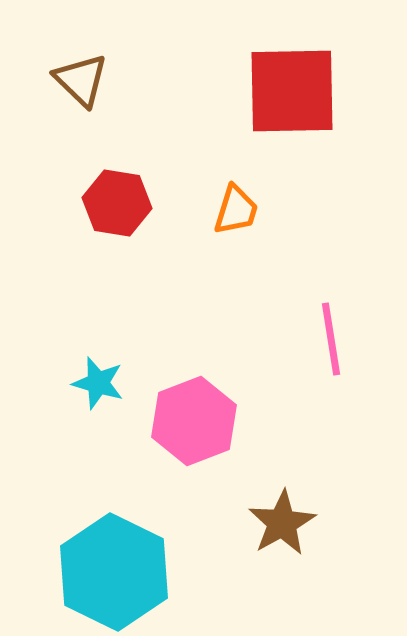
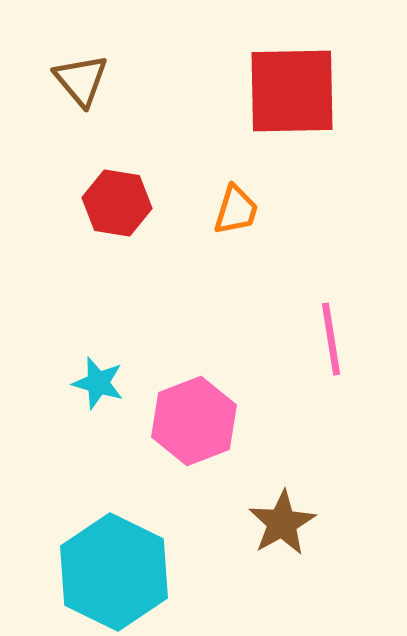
brown triangle: rotated 6 degrees clockwise
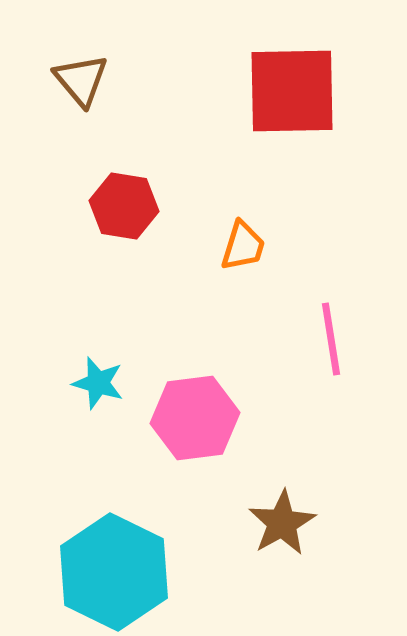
red hexagon: moved 7 px right, 3 px down
orange trapezoid: moved 7 px right, 36 px down
pink hexagon: moved 1 px right, 3 px up; rotated 14 degrees clockwise
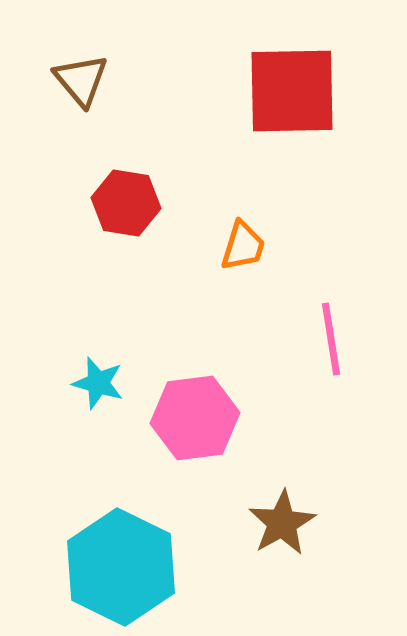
red hexagon: moved 2 px right, 3 px up
cyan hexagon: moved 7 px right, 5 px up
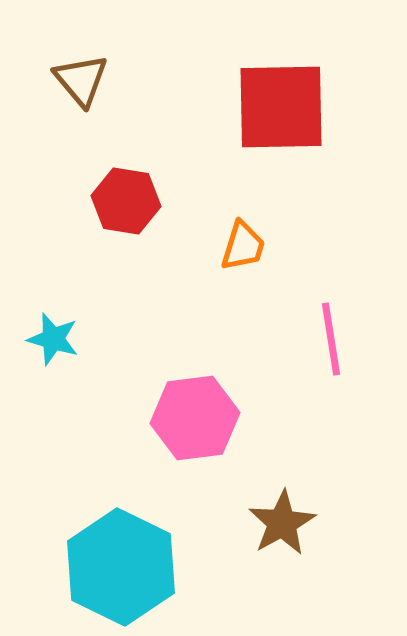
red square: moved 11 px left, 16 px down
red hexagon: moved 2 px up
cyan star: moved 45 px left, 44 px up
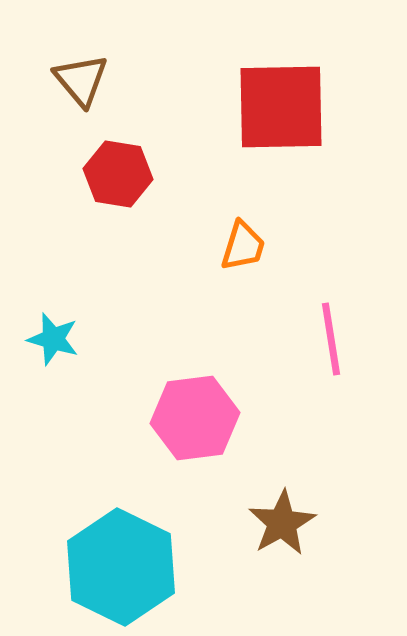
red hexagon: moved 8 px left, 27 px up
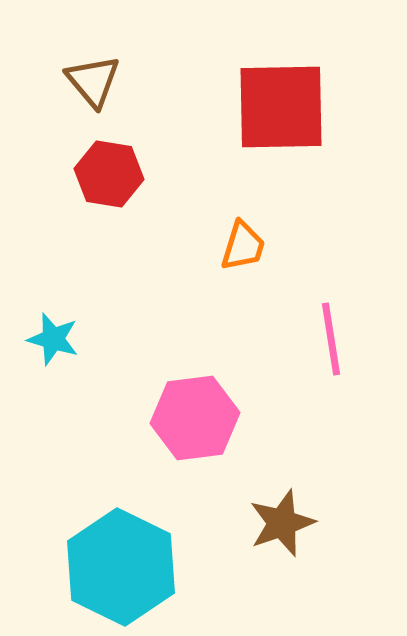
brown triangle: moved 12 px right, 1 px down
red hexagon: moved 9 px left
brown star: rotated 10 degrees clockwise
